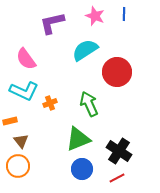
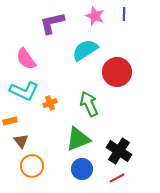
orange circle: moved 14 px right
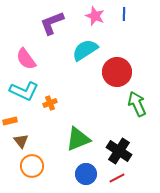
purple L-shape: rotated 8 degrees counterclockwise
green arrow: moved 48 px right
blue circle: moved 4 px right, 5 px down
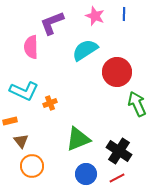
pink semicircle: moved 5 px right, 12 px up; rotated 35 degrees clockwise
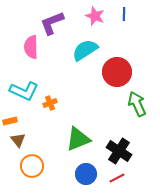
brown triangle: moved 3 px left, 1 px up
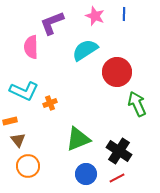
orange circle: moved 4 px left
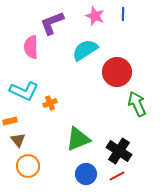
blue line: moved 1 px left
red line: moved 2 px up
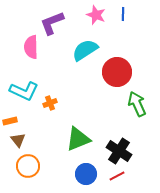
pink star: moved 1 px right, 1 px up
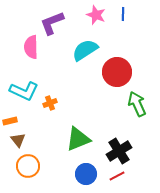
black cross: rotated 25 degrees clockwise
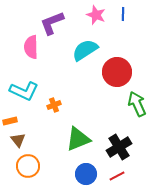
orange cross: moved 4 px right, 2 px down
black cross: moved 4 px up
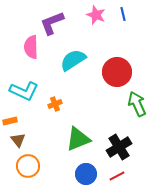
blue line: rotated 16 degrees counterclockwise
cyan semicircle: moved 12 px left, 10 px down
orange cross: moved 1 px right, 1 px up
